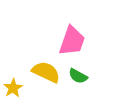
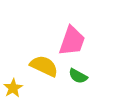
yellow semicircle: moved 2 px left, 6 px up
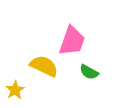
green semicircle: moved 11 px right, 4 px up
yellow star: moved 2 px right, 2 px down
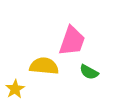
yellow semicircle: rotated 20 degrees counterclockwise
yellow star: moved 1 px up
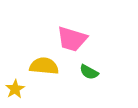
pink trapezoid: moved 2 px up; rotated 88 degrees clockwise
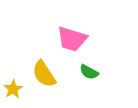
yellow semicircle: moved 8 px down; rotated 128 degrees counterclockwise
yellow star: moved 2 px left
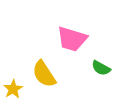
green semicircle: moved 12 px right, 4 px up
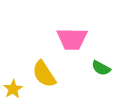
pink trapezoid: rotated 16 degrees counterclockwise
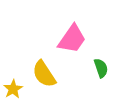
pink trapezoid: rotated 56 degrees counterclockwise
green semicircle: rotated 138 degrees counterclockwise
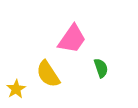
yellow semicircle: moved 4 px right
yellow star: moved 3 px right
